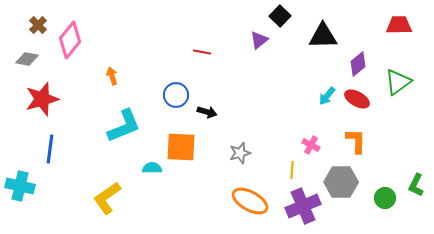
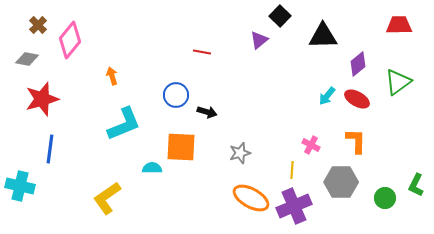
cyan L-shape: moved 2 px up
orange ellipse: moved 1 px right, 3 px up
purple cross: moved 9 px left
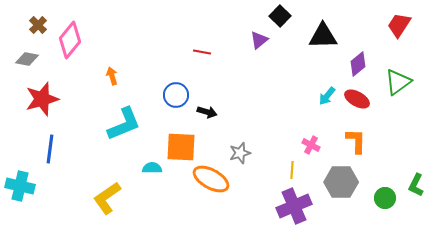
red trapezoid: rotated 56 degrees counterclockwise
orange ellipse: moved 40 px left, 19 px up
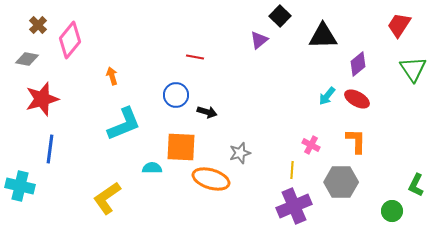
red line: moved 7 px left, 5 px down
green triangle: moved 15 px right, 13 px up; rotated 28 degrees counterclockwise
orange ellipse: rotated 12 degrees counterclockwise
green circle: moved 7 px right, 13 px down
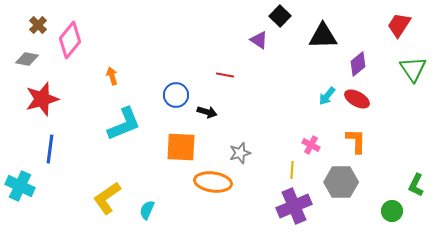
purple triangle: rotated 48 degrees counterclockwise
red line: moved 30 px right, 18 px down
cyan semicircle: moved 5 px left, 42 px down; rotated 66 degrees counterclockwise
orange ellipse: moved 2 px right, 3 px down; rotated 9 degrees counterclockwise
cyan cross: rotated 12 degrees clockwise
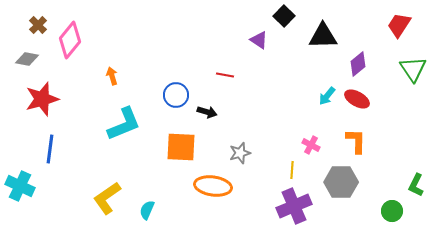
black square: moved 4 px right
orange ellipse: moved 4 px down
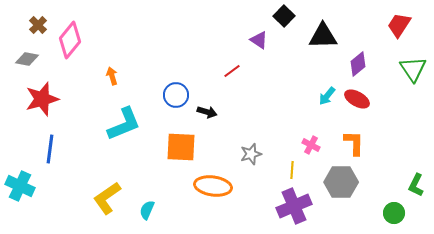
red line: moved 7 px right, 4 px up; rotated 48 degrees counterclockwise
orange L-shape: moved 2 px left, 2 px down
gray star: moved 11 px right, 1 px down
green circle: moved 2 px right, 2 px down
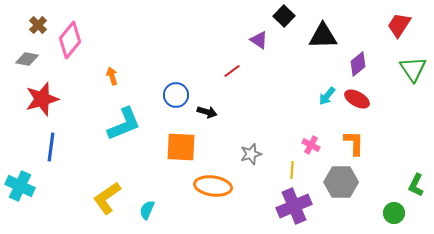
blue line: moved 1 px right, 2 px up
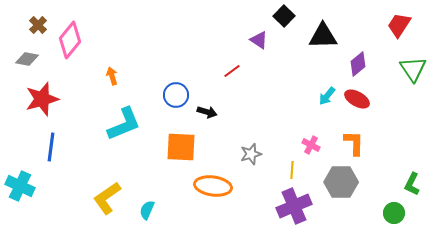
green L-shape: moved 4 px left, 1 px up
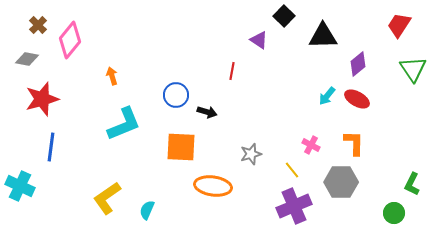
red line: rotated 42 degrees counterclockwise
yellow line: rotated 42 degrees counterclockwise
